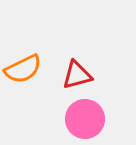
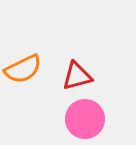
red triangle: moved 1 px down
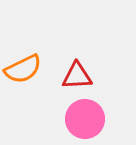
red triangle: rotated 12 degrees clockwise
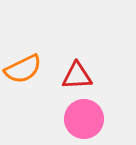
pink circle: moved 1 px left
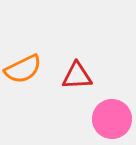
pink circle: moved 28 px right
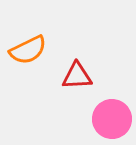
orange semicircle: moved 5 px right, 19 px up
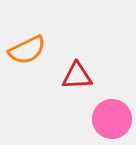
orange semicircle: moved 1 px left
